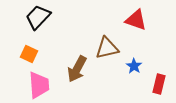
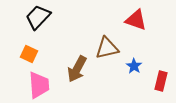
red rectangle: moved 2 px right, 3 px up
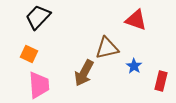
brown arrow: moved 7 px right, 4 px down
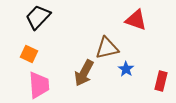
blue star: moved 8 px left, 3 px down
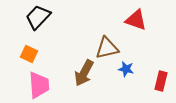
blue star: rotated 21 degrees counterclockwise
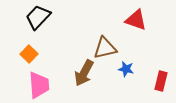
brown triangle: moved 2 px left
orange square: rotated 18 degrees clockwise
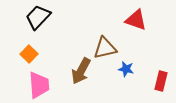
brown arrow: moved 3 px left, 2 px up
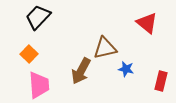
red triangle: moved 11 px right, 3 px down; rotated 20 degrees clockwise
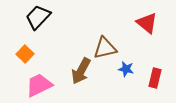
orange square: moved 4 px left
red rectangle: moved 6 px left, 3 px up
pink trapezoid: rotated 112 degrees counterclockwise
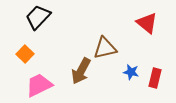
blue star: moved 5 px right, 3 px down
